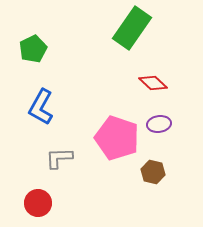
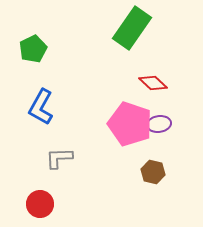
pink pentagon: moved 13 px right, 14 px up
red circle: moved 2 px right, 1 px down
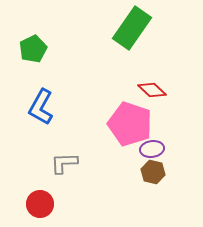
red diamond: moved 1 px left, 7 px down
purple ellipse: moved 7 px left, 25 px down
gray L-shape: moved 5 px right, 5 px down
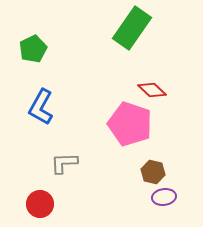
purple ellipse: moved 12 px right, 48 px down
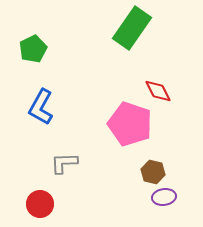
red diamond: moved 6 px right, 1 px down; rotated 20 degrees clockwise
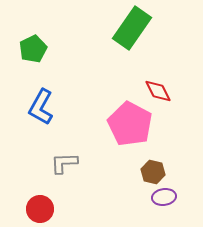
pink pentagon: rotated 9 degrees clockwise
red circle: moved 5 px down
